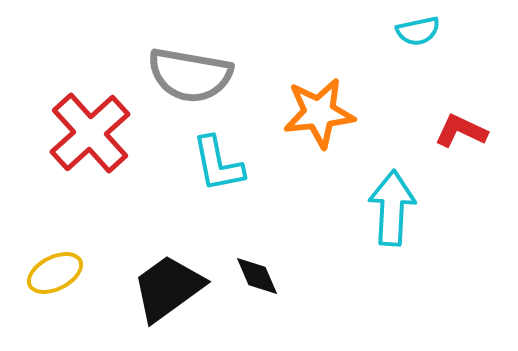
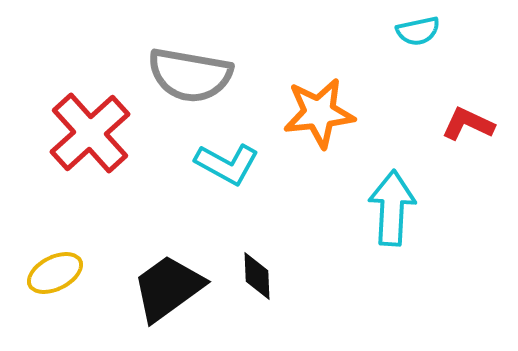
red L-shape: moved 7 px right, 7 px up
cyan L-shape: moved 9 px right; rotated 50 degrees counterclockwise
black diamond: rotated 21 degrees clockwise
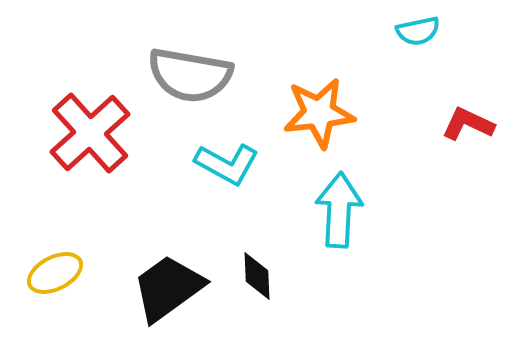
cyan arrow: moved 53 px left, 2 px down
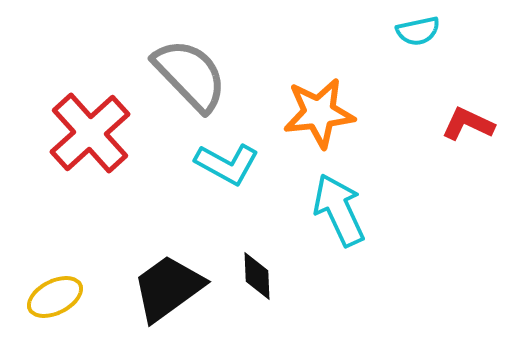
gray semicircle: rotated 144 degrees counterclockwise
cyan arrow: rotated 28 degrees counterclockwise
yellow ellipse: moved 24 px down
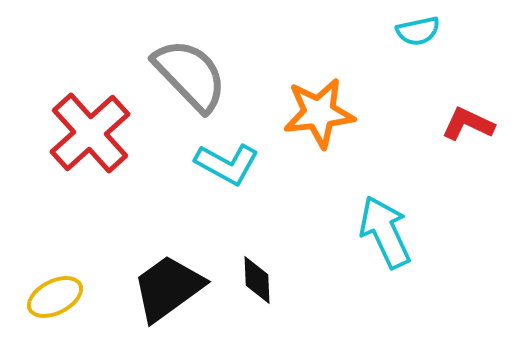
cyan arrow: moved 46 px right, 22 px down
black diamond: moved 4 px down
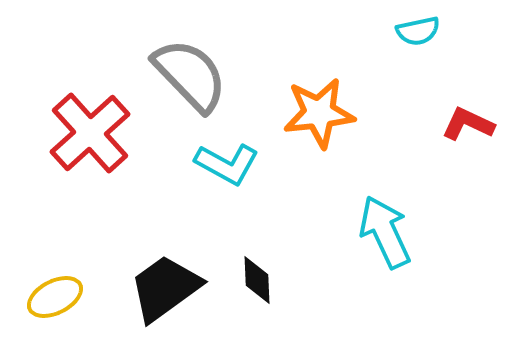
black trapezoid: moved 3 px left
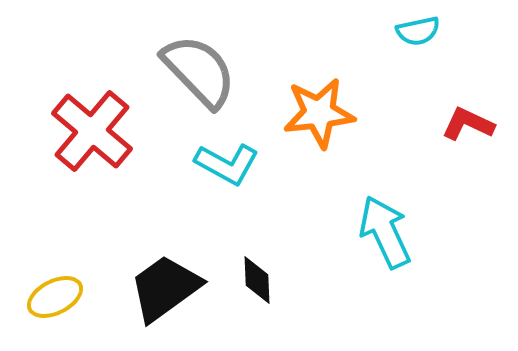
gray semicircle: moved 9 px right, 4 px up
red cross: moved 2 px right, 2 px up; rotated 8 degrees counterclockwise
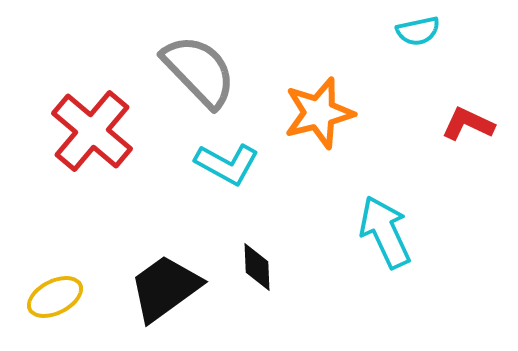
orange star: rotated 8 degrees counterclockwise
black diamond: moved 13 px up
